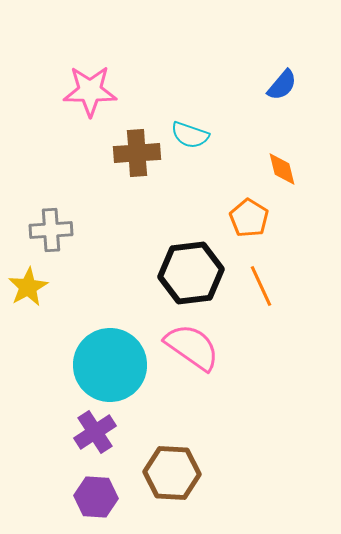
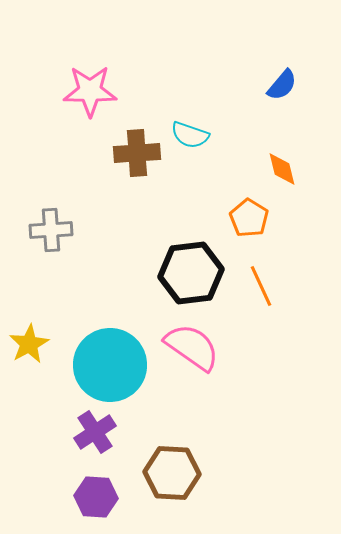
yellow star: moved 1 px right, 57 px down
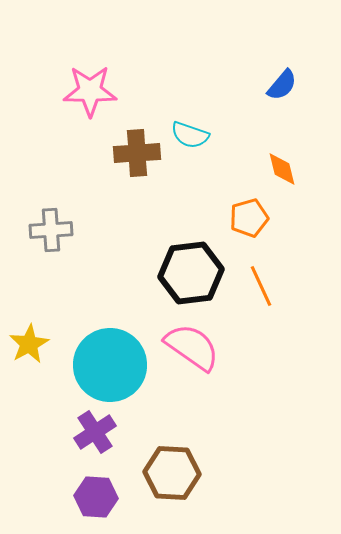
orange pentagon: rotated 24 degrees clockwise
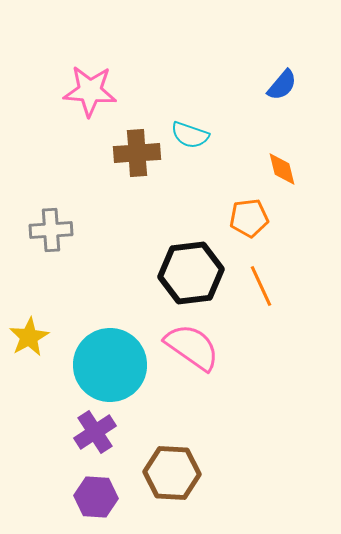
pink star: rotated 4 degrees clockwise
orange pentagon: rotated 9 degrees clockwise
yellow star: moved 7 px up
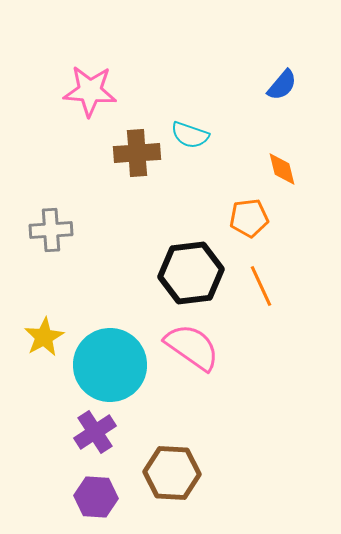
yellow star: moved 15 px right
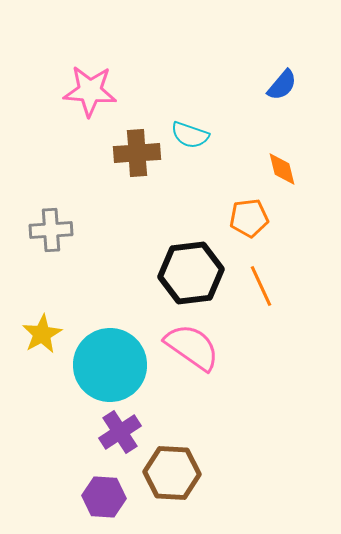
yellow star: moved 2 px left, 3 px up
purple cross: moved 25 px right
purple hexagon: moved 8 px right
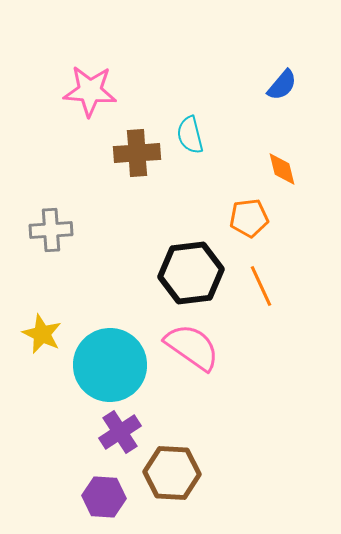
cyan semicircle: rotated 57 degrees clockwise
yellow star: rotated 18 degrees counterclockwise
